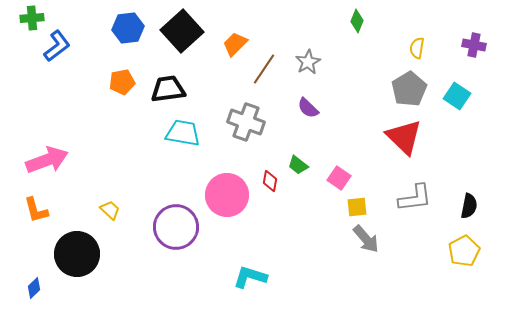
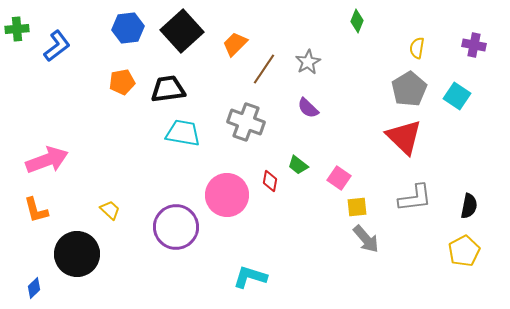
green cross: moved 15 px left, 11 px down
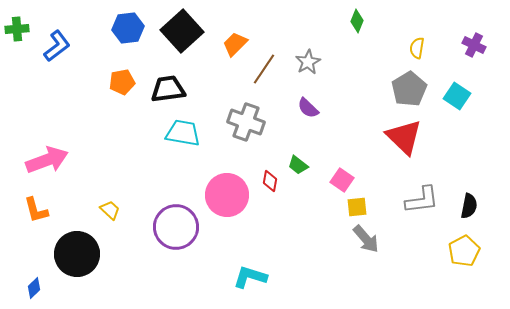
purple cross: rotated 15 degrees clockwise
pink square: moved 3 px right, 2 px down
gray L-shape: moved 7 px right, 2 px down
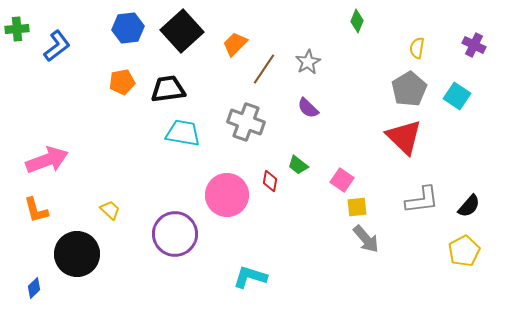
black semicircle: rotated 30 degrees clockwise
purple circle: moved 1 px left, 7 px down
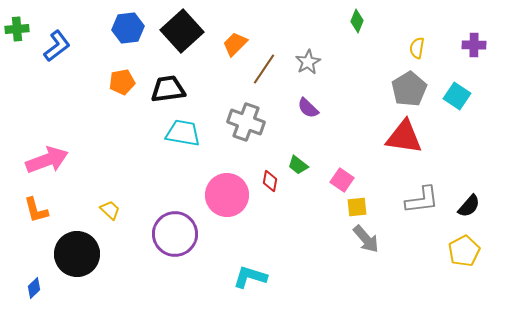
purple cross: rotated 25 degrees counterclockwise
red triangle: rotated 36 degrees counterclockwise
